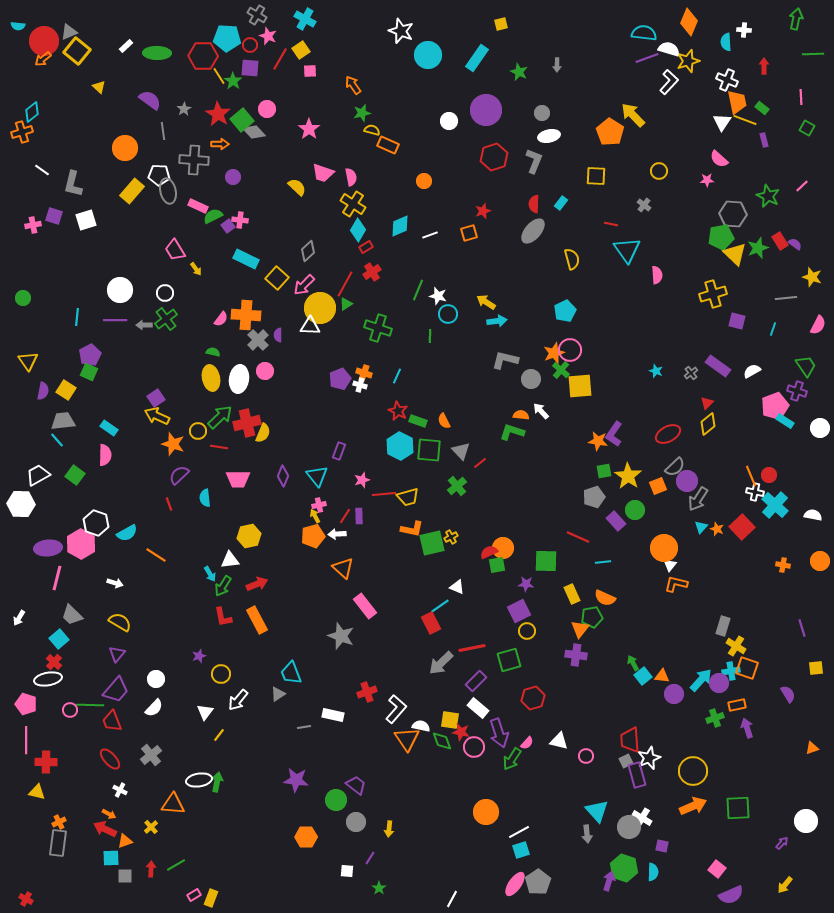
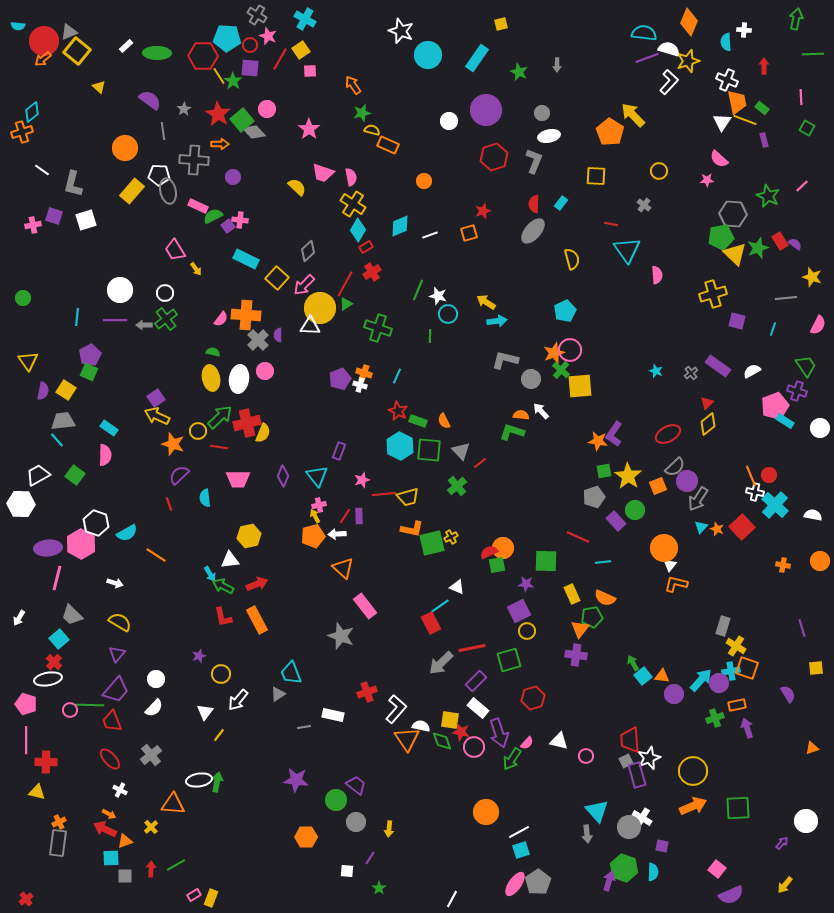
green arrow at (223, 586): rotated 85 degrees clockwise
red cross at (26, 899): rotated 24 degrees clockwise
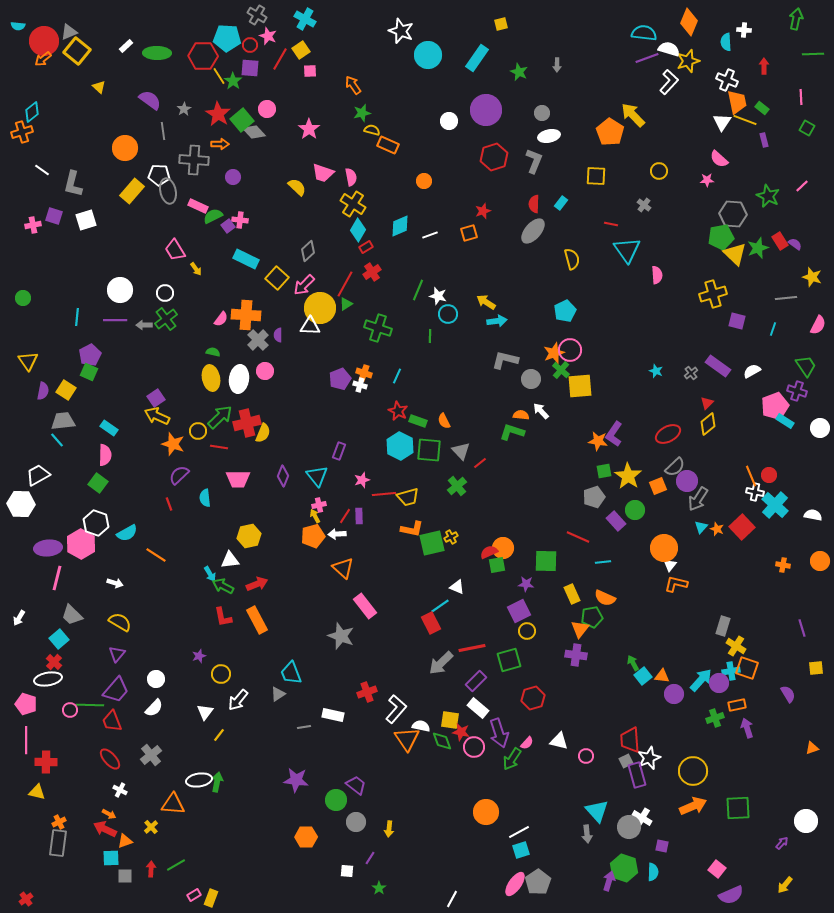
green square at (75, 475): moved 23 px right, 8 px down
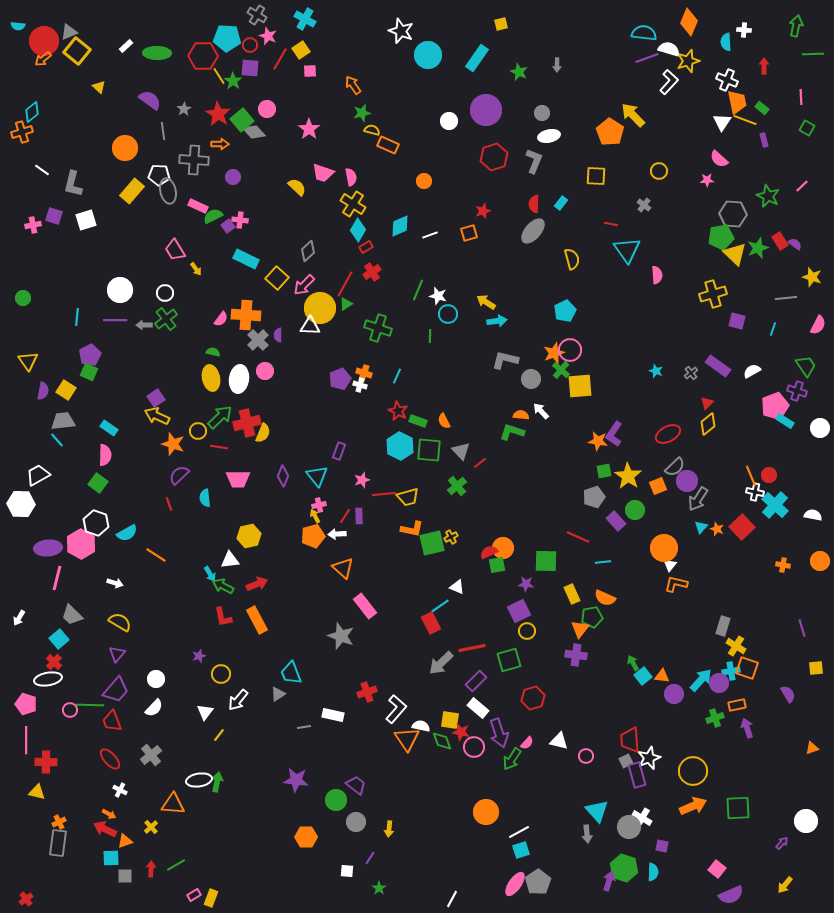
green arrow at (796, 19): moved 7 px down
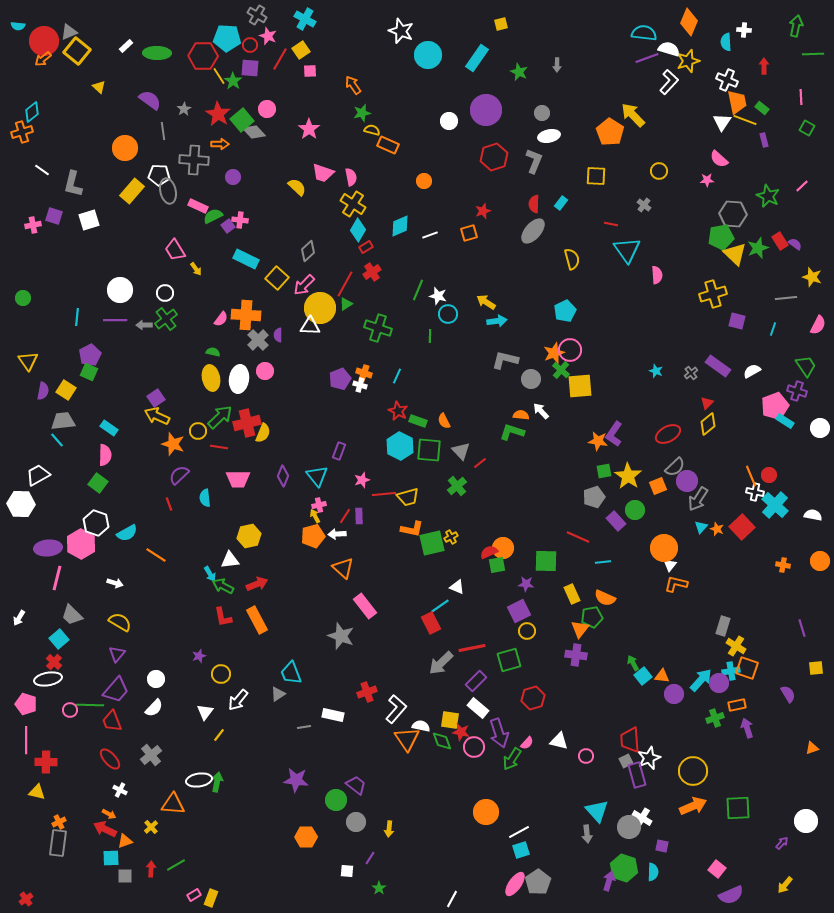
white square at (86, 220): moved 3 px right
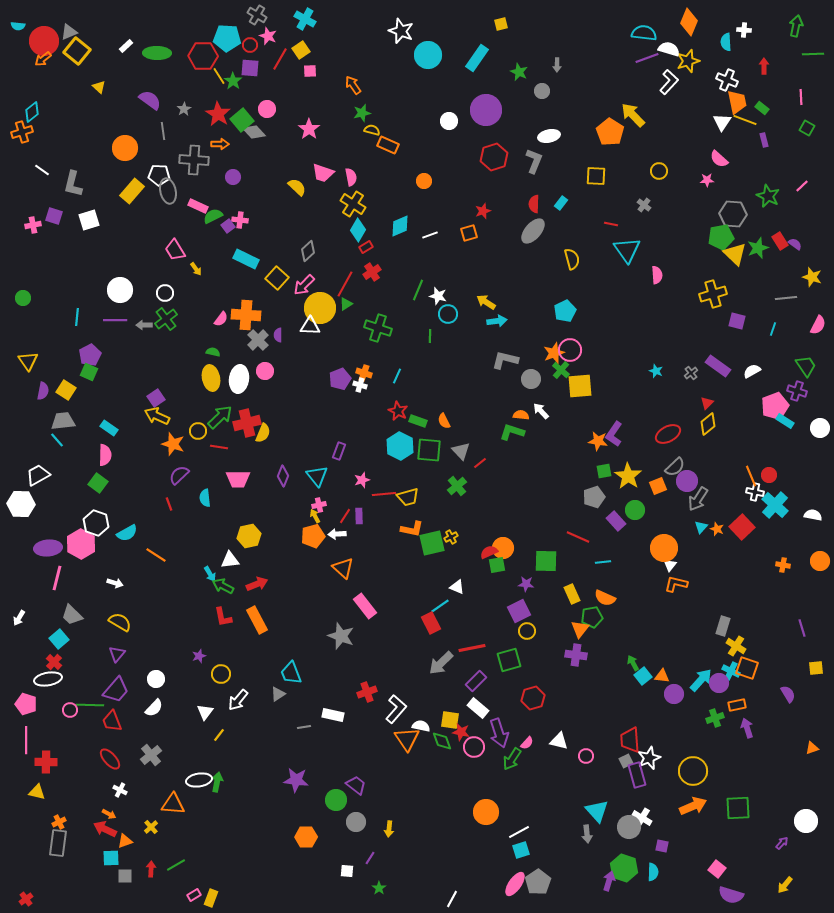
gray circle at (542, 113): moved 22 px up
cyan cross at (731, 671): rotated 36 degrees clockwise
purple semicircle at (731, 895): rotated 40 degrees clockwise
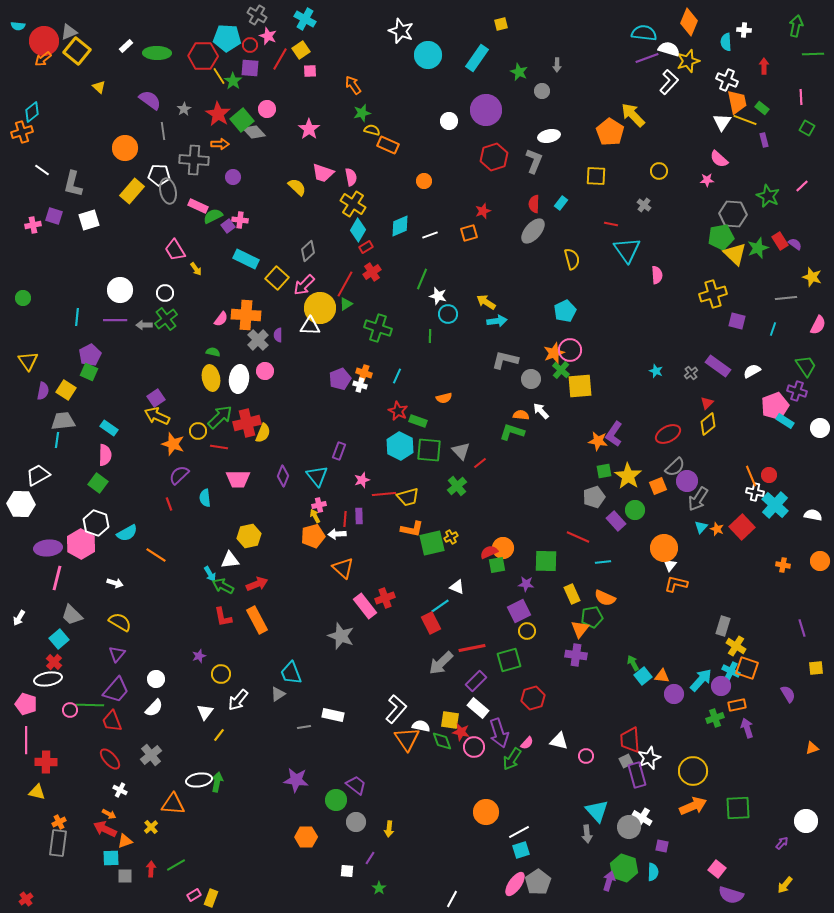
green line at (418, 290): moved 4 px right, 11 px up
orange semicircle at (444, 421): moved 23 px up; rotated 77 degrees counterclockwise
cyan line at (57, 440): rotated 49 degrees clockwise
red line at (345, 516): moved 3 px down; rotated 28 degrees counterclockwise
purple circle at (719, 683): moved 2 px right, 3 px down
red cross at (367, 692): moved 18 px right, 94 px up
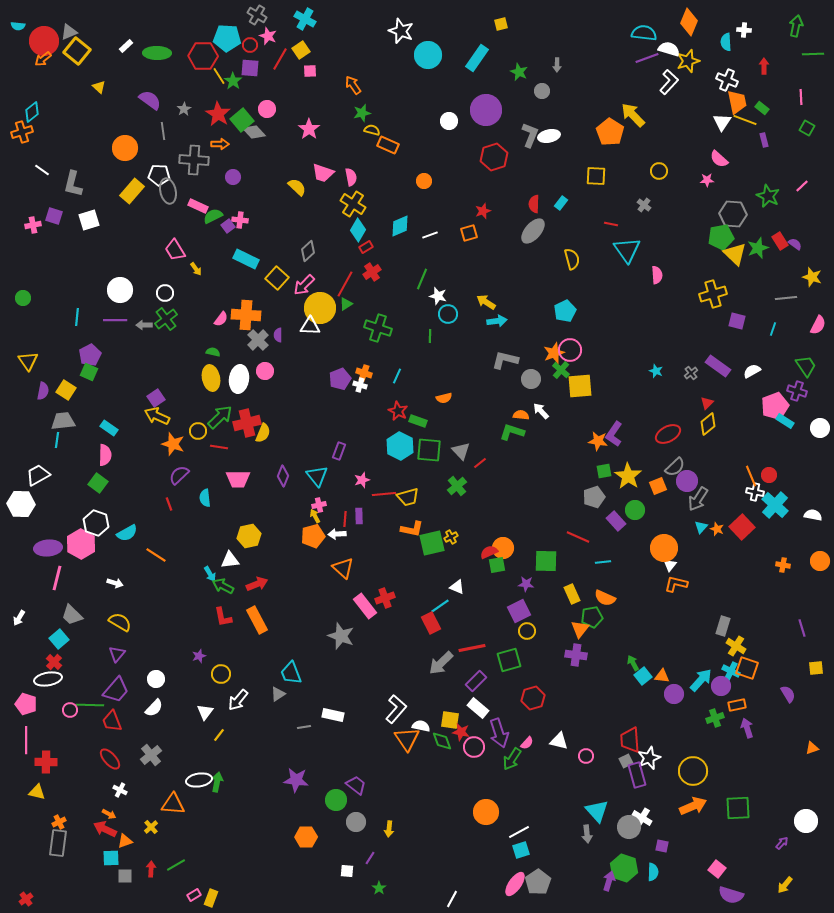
gray L-shape at (534, 161): moved 4 px left, 26 px up
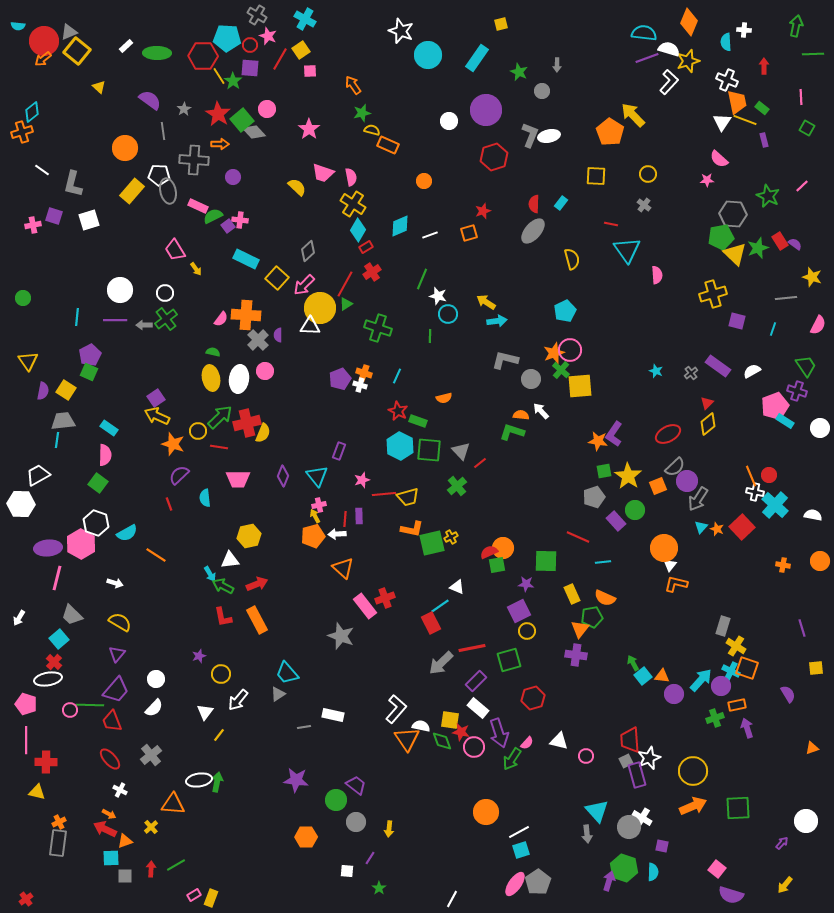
yellow circle at (659, 171): moved 11 px left, 3 px down
cyan trapezoid at (291, 673): moved 4 px left; rotated 20 degrees counterclockwise
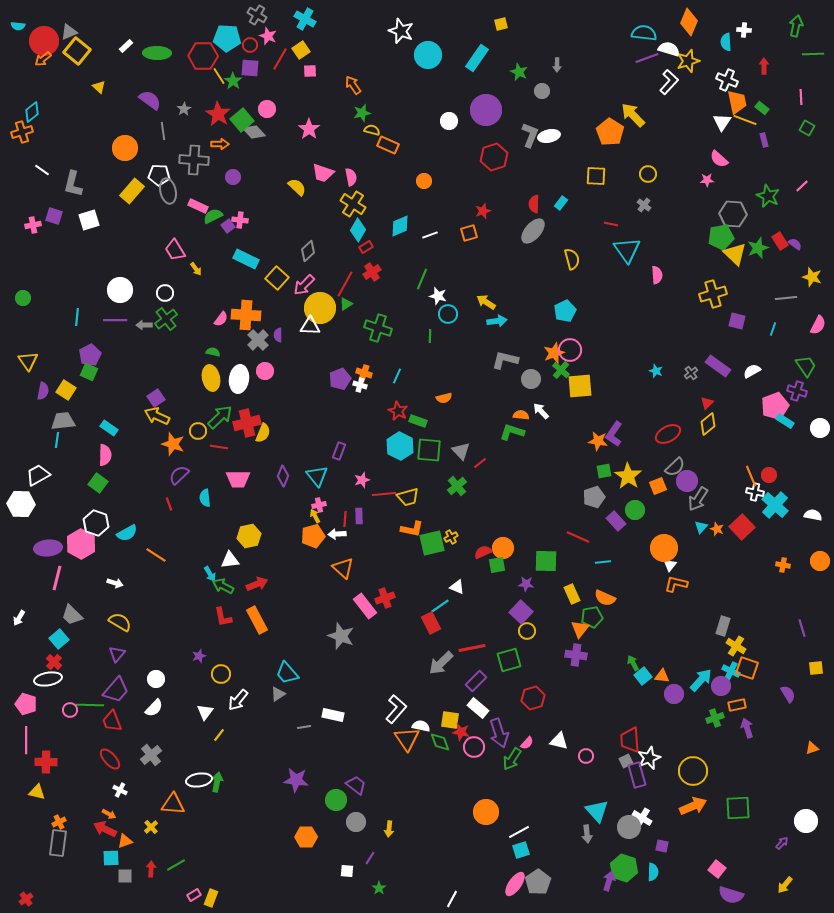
red semicircle at (489, 552): moved 6 px left
purple square at (519, 611): moved 2 px right, 1 px down; rotated 20 degrees counterclockwise
green diamond at (442, 741): moved 2 px left, 1 px down
